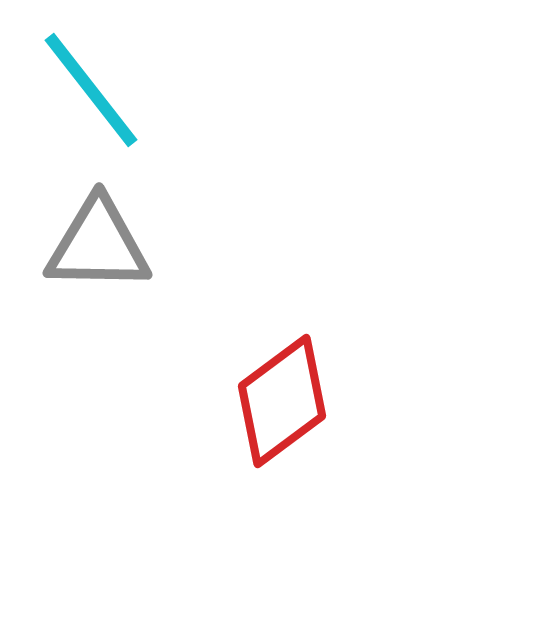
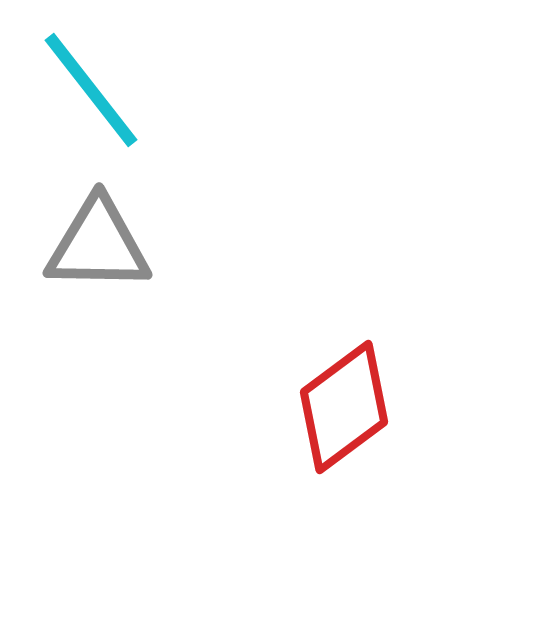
red diamond: moved 62 px right, 6 px down
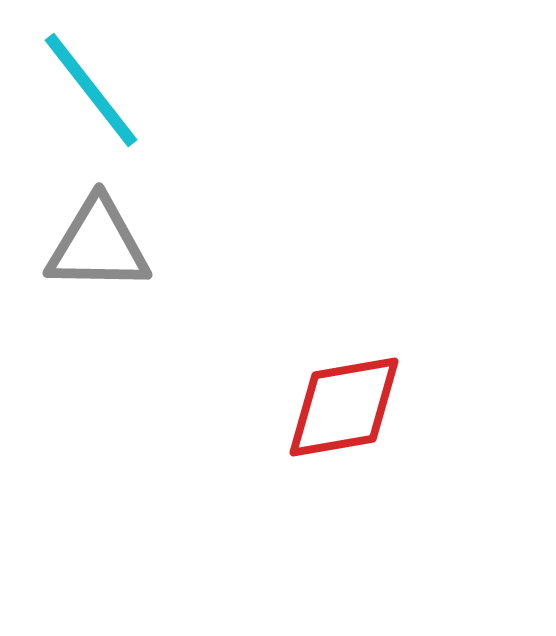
red diamond: rotated 27 degrees clockwise
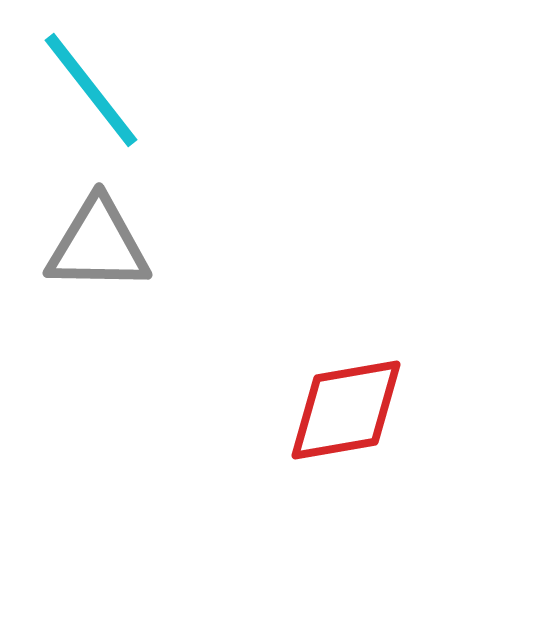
red diamond: moved 2 px right, 3 px down
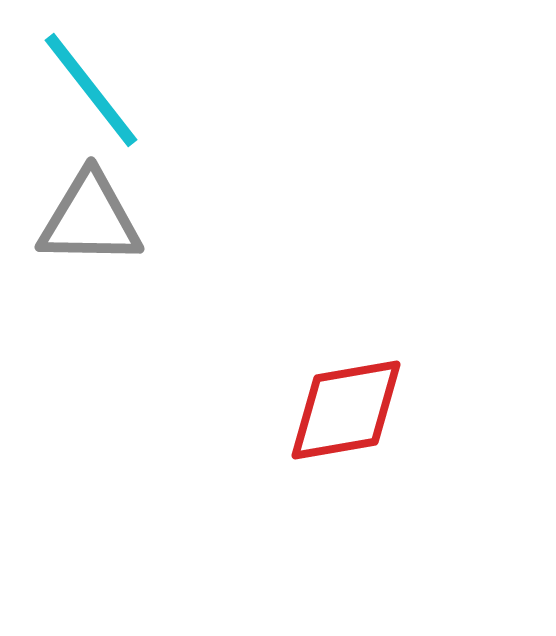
gray triangle: moved 8 px left, 26 px up
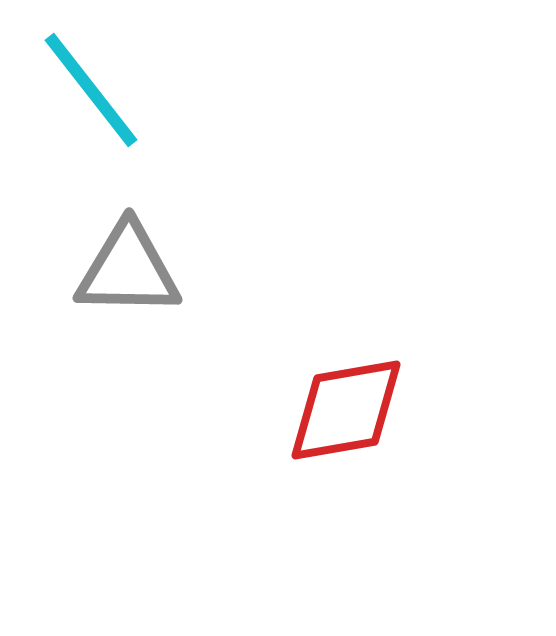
gray triangle: moved 38 px right, 51 px down
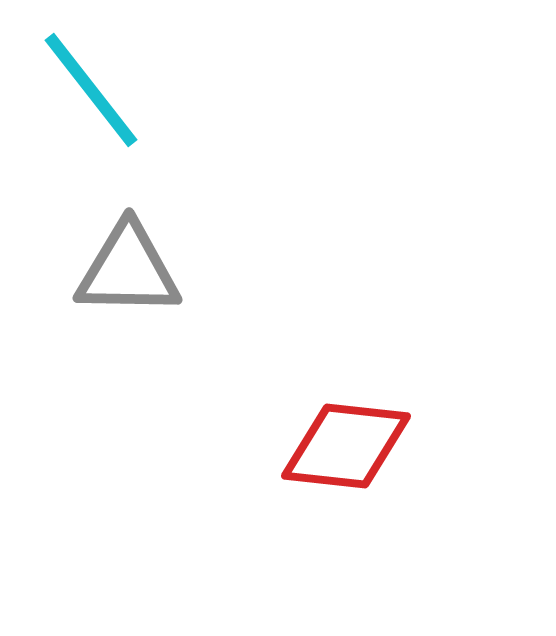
red diamond: moved 36 px down; rotated 16 degrees clockwise
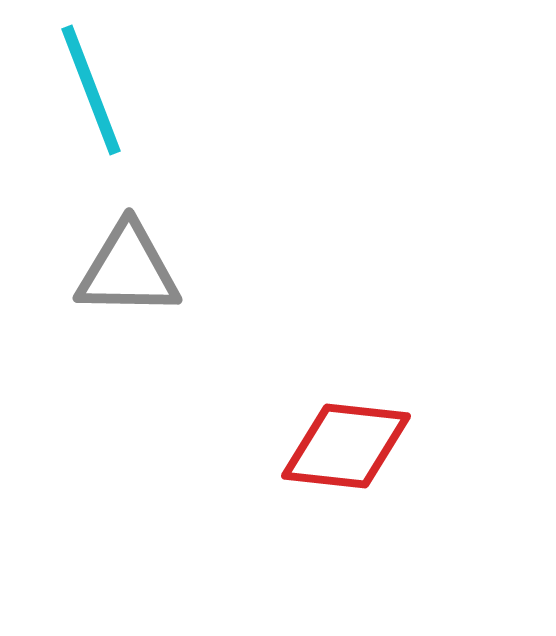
cyan line: rotated 17 degrees clockwise
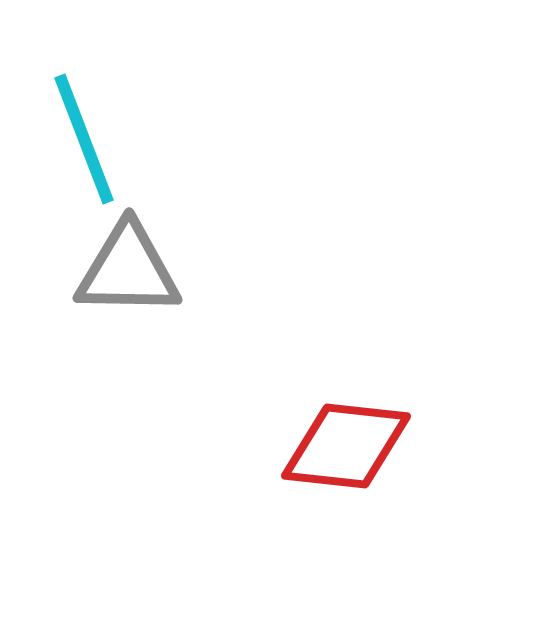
cyan line: moved 7 px left, 49 px down
